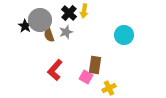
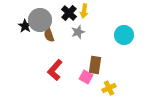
gray star: moved 12 px right
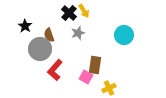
yellow arrow: rotated 40 degrees counterclockwise
gray circle: moved 29 px down
gray star: moved 1 px down
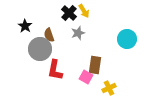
cyan circle: moved 3 px right, 4 px down
red L-shape: rotated 30 degrees counterclockwise
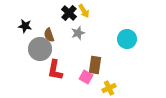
black star: rotated 24 degrees counterclockwise
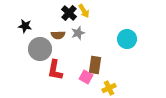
brown semicircle: moved 9 px right; rotated 72 degrees counterclockwise
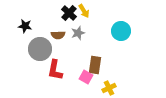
cyan circle: moved 6 px left, 8 px up
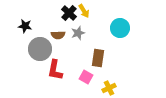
cyan circle: moved 1 px left, 3 px up
brown rectangle: moved 3 px right, 7 px up
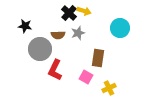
yellow arrow: rotated 40 degrees counterclockwise
red L-shape: rotated 15 degrees clockwise
